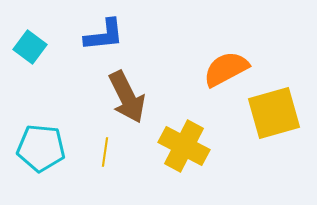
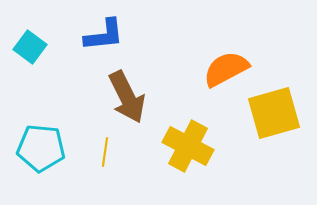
yellow cross: moved 4 px right
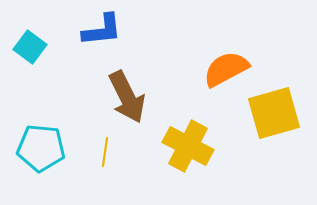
blue L-shape: moved 2 px left, 5 px up
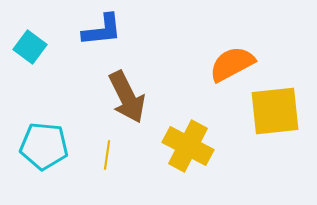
orange semicircle: moved 6 px right, 5 px up
yellow square: moved 1 px right, 2 px up; rotated 10 degrees clockwise
cyan pentagon: moved 3 px right, 2 px up
yellow line: moved 2 px right, 3 px down
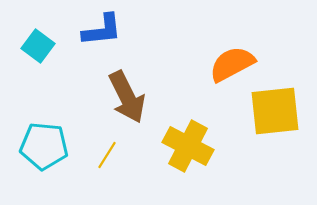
cyan square: moved 8 px right, 1 px up
yellow line: rotated 24 degrees clockwise
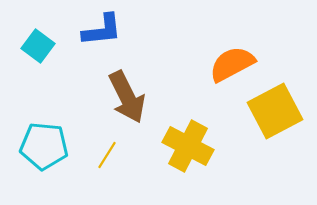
yellow square: rotated 22 degrees counterclockwise
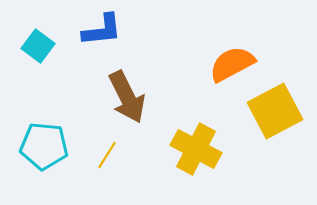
yellow cross: moved 8 px right, 3 px down
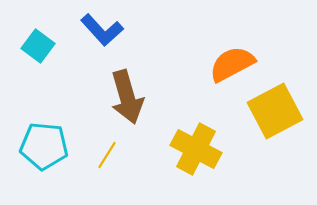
blue L-shape: rotated 54 degrees clockwise
brown arrow: rotated 10 degrees clockwise
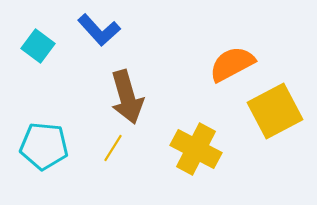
blue L-shape: moved 3 px left
yellow line: moved 6 px right, 7 px up
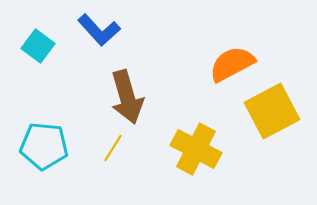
yellow square: moved 3 px left
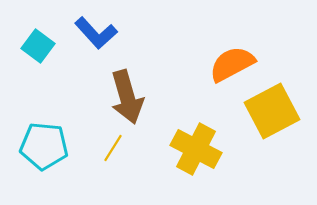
blue L-shape: moved 3 px left, 3 px down
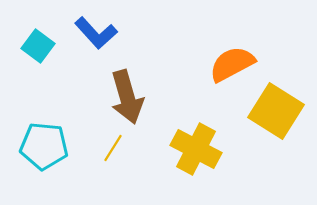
yellow square: moved 4 px right; rotated 30 degrees counterclockwise
